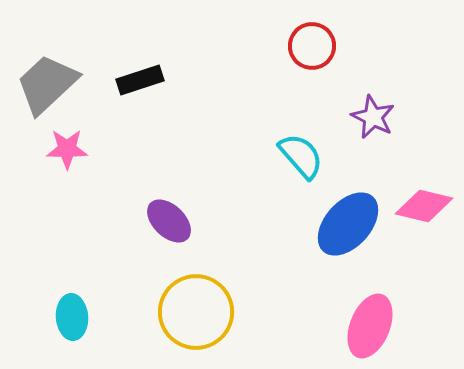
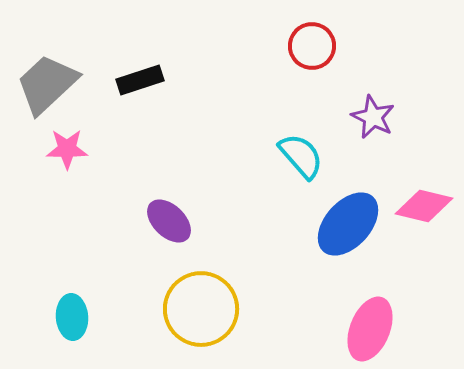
yellow circle: moved 5 px right, 3 px up
pink ellipse: moved 3 px down
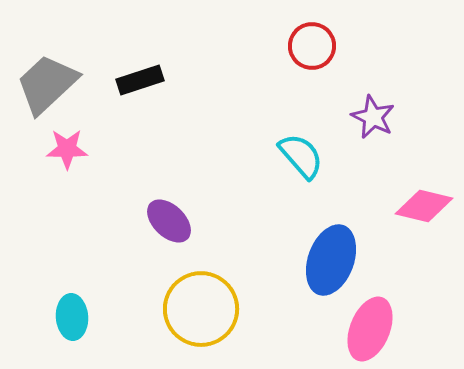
blue ellipse: moved 17 px left, 36 px down; rotated 22 degrees counterclockwise
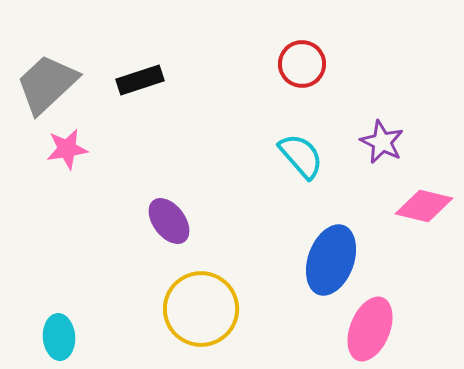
red circle: moved 10 px left, 18 px down
purple star: moved 9 px right, 25 px down
pink star: rotated 9 degrees counterclockwise
purple ellipse: rotated 9 degrees clockwise
cyan ellipse: moved 13 px left, 20 px down
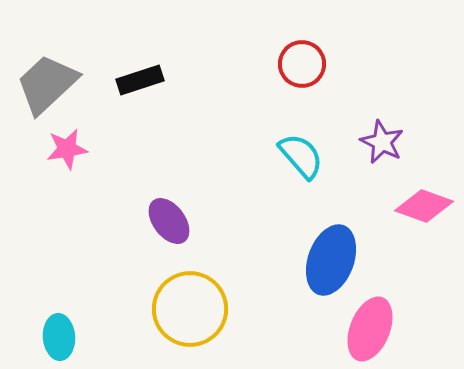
pink diamond: rotated 6 degrees clockwise
yellow circle: moved 11 px left
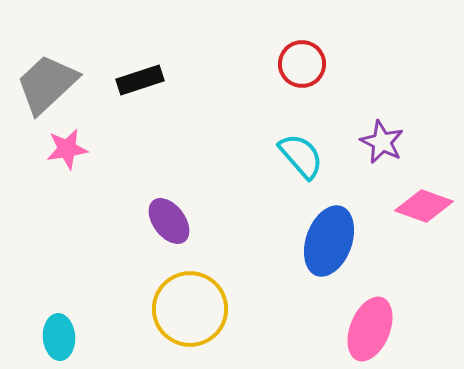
blue ellipse: moved 2 px left, 19 px up
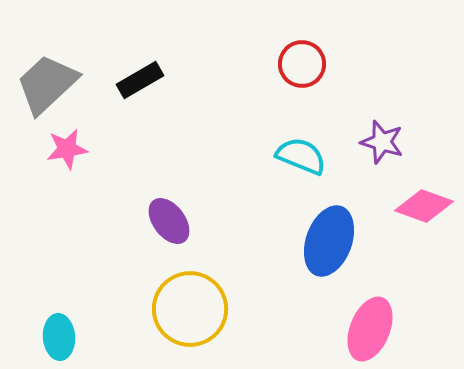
black rectangle: rotated 12 degrees counterclockwise
purple star: rotated 9 degrees counterclockwise
cyan semicircle: rotated 27 degrees counterclockwise
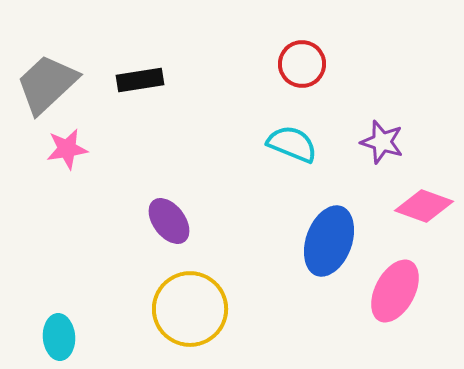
black rectangle: rotated 21 degrees clockwise
cyan semicircle: moved 9 px left, 12 px up
pink ellipse: moved 25 px right, 38 px up; rotated 6 degrees clockwise
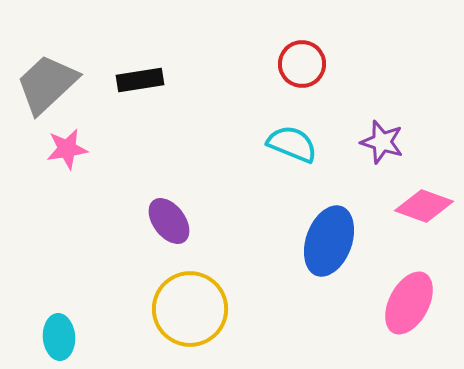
pink ellipse: moved 14 px right, 12 px down
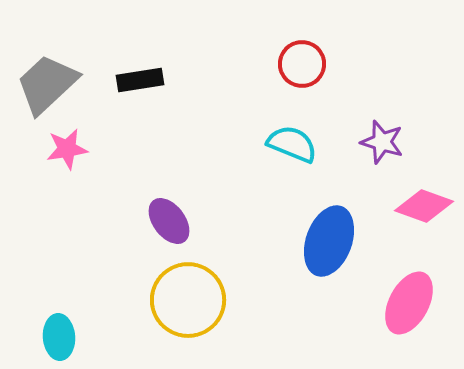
yellow circle: moved 2 px left, 9 px up
